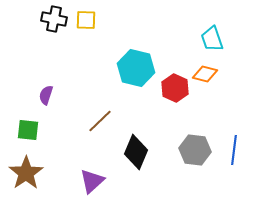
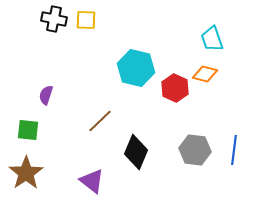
purple triangle: rotated 40 degrees counterclockwise
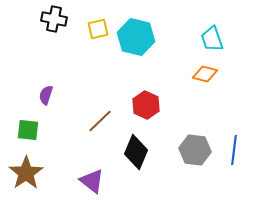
yellow square: moved 12 px right, 9 px down; rotated 15 degrees counterclockwise
cyan hexagon: moved 31 px up
red hexagon: moved 29 px left, 17 px down
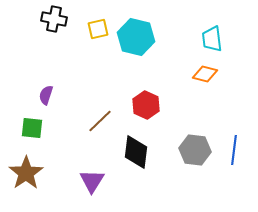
cyan trapezoid: rotated 12 degrees clockwise
green square: moved 4 px right, 2 px up
black diamond: rotated 16 degrees counterclockwise
purple triangle: rotated 24 degrees clockwise
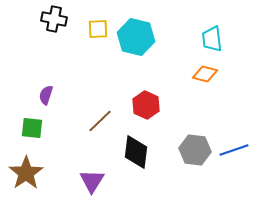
yellow square: rotated 10 degrees clockwise
blue line: rotated 64 degrees clockwise
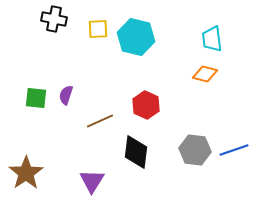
purple semicircle: moved 20 px right
brown line: rotated 20 degrees clockwise
green square: moved 4 px right, 30 px up
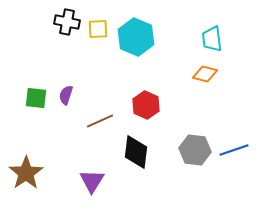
black cross: moved 13 px right, 3 px down
cyan hexagon: rotated 9 degrees clockwise
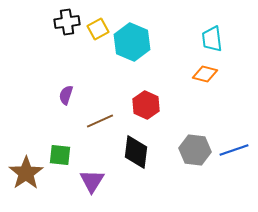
black cross: rotated 20 degrees counterclockwise
yellow square: rotated 25 degrees counterclockwise
cyan hexagon: moved 4 px left, 5 px down
green square: moved 24 px right, 57 px down
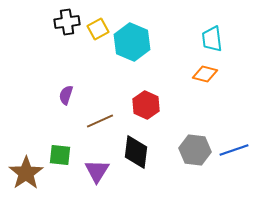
purple triangle: moved 5 px right, 10 px up
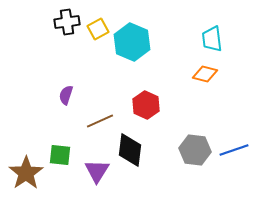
black diamond: moved 6 px left, 2 px up
